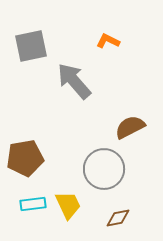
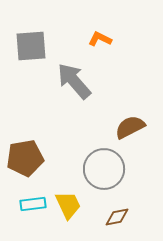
orange L-shape: moved 8 px left, 2 px up
gray square: rotated 8 degrees clockwise
brown diamond: moved 1 px left, 1 px up
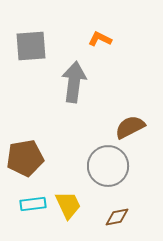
gray arrow: moved 1 px down; rotated 48 degrees clockwise
gray circle: moved 4 px right, 3 px up
